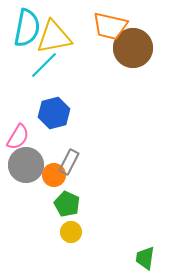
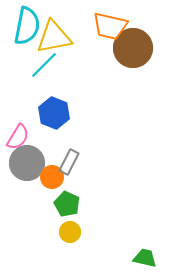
cyan semicircle: moved 2 px up
blue hexagon: rotated 24 degrees counterclockwise
gray circle: moved 1 px right, 2 px up
orange circle: moved 2 px left, 2 px down
yellow circle: moved 1 px left
green trapezoid: rotated 95 degrees clockwise
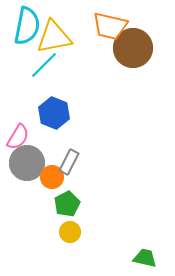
green pentagon: rotated 20 degrees clockwise
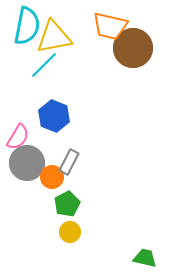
blue hexagon: moved 3 px down
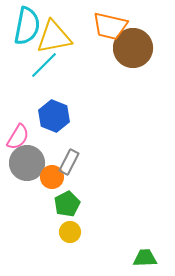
green trapezoid: rotated 15 degrees counterclockwise
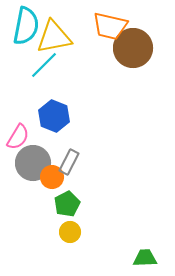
cyan semicircle: moved 1 px left
gray circle: moved 6 px right
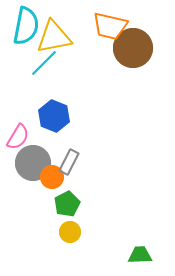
cyan line: moved 2 px up
green trapezoid: moved 5 px left, 3 px up
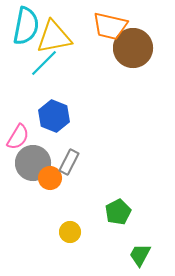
orange circle: moved 2 px left, 1 px down
green pentagon: moved 51 px right, 8 px down
green trapezoid: rotated 60 degrees counterclockwise
